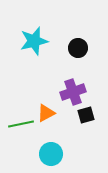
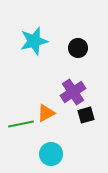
purple cross: rotated 15 degrees counterclockwise
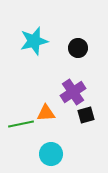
orange triangle: rotated 24 degrees clockwise
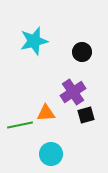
black circle: moved 4 px right, 4 px down
green line: moved 1 px left, 1 px down
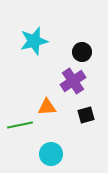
purple cross: moved 11 px up
orange triangle: moved 1 px right, 6 px up
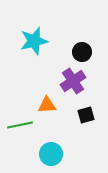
orange triangle: moved 2 px up
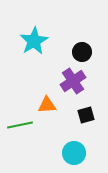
cyan star: rotated 16 degrees counterclockwise
cyan circle: moved 23 px right, 1 px up
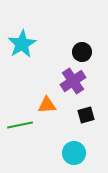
cyan star: moved 12 px left, 3 px down
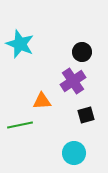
cyan star: moved 2 px left; rotated 20 degrees counterclockwise
orange triangle: moved 5 px left, 4 px up
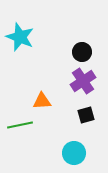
cyan star: moved 7 px up
purple cross: moved 10 px right
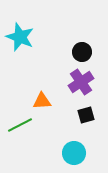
purple cross: moved 2 px left, 1 px down
green line: rotated 15 degrees counterclockwise
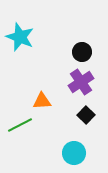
black square: rotated 30 degrees counterclockwise
